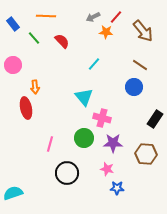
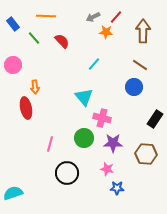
brown arrow: rotated 140 degrees counterclockwise
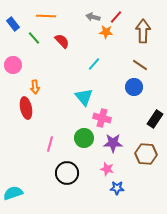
gray arrow: rotated 40 degrees clockwise
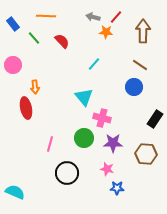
cyan semicircle: moved 2 px right, 1 px up; rotated 42 degrees clockwise
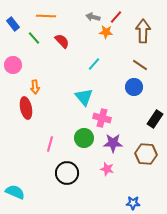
blue star: moved 16 px right, 15 px down
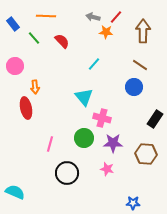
pink circle: moved 2 px right, 1 px down
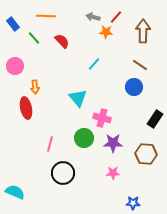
cyan triangle: moved 6 px left, 1 px down
pink star: moved 6 px right, 4 px down; rotated 16 degrees counterclockwise
black circle: moved 4 px left
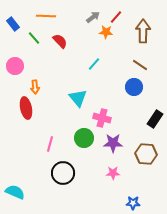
gray arrow: rotated 128 degrees clockwise
red semicircle: moved 2 px left
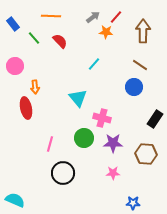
orange line: moved 5 px right
cyan semicircle: moved 8 px down
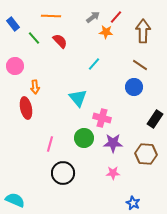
blue star: rotated 24 degrees clockwise
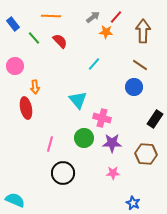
cyan triangle: moved 2 px down
purple star: moved 1 px left
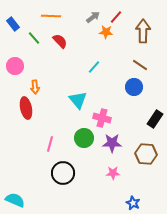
cyan line: moved 3 px down
